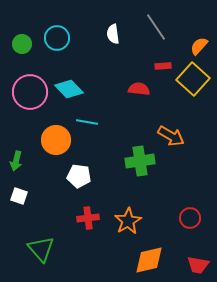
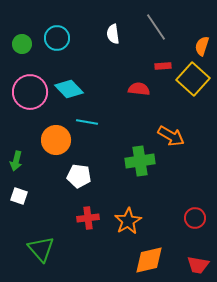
orange semicircle: moved 3 px right; rotated 24 degrees counterclockwise
red circle: moved 5 px right
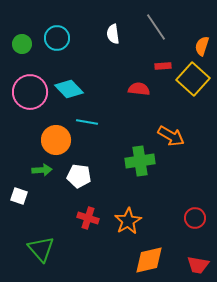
green arrow: moved 26 px right, 9 px down; rotated 108 degrees counterclockwise
red cross: rotated 25 degrees clockwise
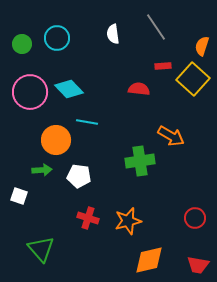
orange star: rotated 16 degrees clockwise
